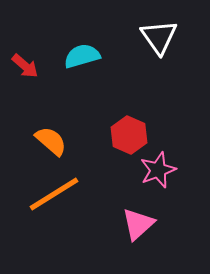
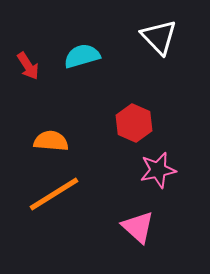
white triangle: rotated 9 degrees counterclockwise
red arrow: moved 3 px right; rotated 16 degrees clockwise
red hexagon: moved 5 px right, 12 px up
orange semicircle: rotated 36 degrees counterclockwise
pink star: rotated 9 degrees clockwise
pink triangle: moved 3 px down; rotated 36 degrees counterclockwise
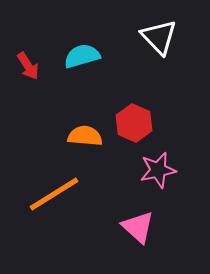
orange semicircle: moved 34 px right, 5 px up
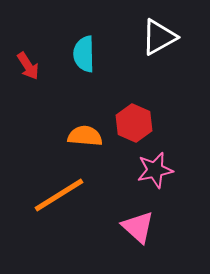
white triangle: rotated 45 degrees clockwise
cyan semicircle: moved 2 px right, 2 px up; rotated 75 degrees counterclockwise
pink star: moved 3 px left
orange line: moved 5 px right, 1 px down
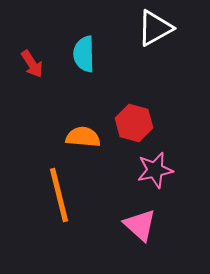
white triangle: moved 4 px left, 9 px up
red arrow: moved 4 px right, 2 px up
red hexagon: rotated 9 degrees counterclockwise
orange semicircle: moved 2 px left, 1 px down
orange line: rotated 72 degrees counterclockwise
pink triangle: moved 2 px right, 2 px up
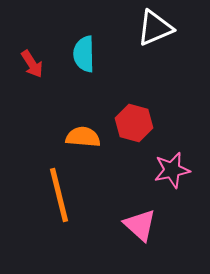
white triangle: rotated 6 degrees clockwise
pink star: moved 17 px right
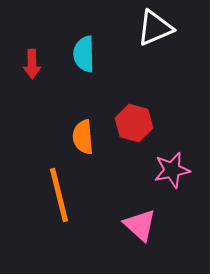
red arrow: rotated 32 degrees clockwise
orange semicircle: rotated 100 degrees counterclockwise
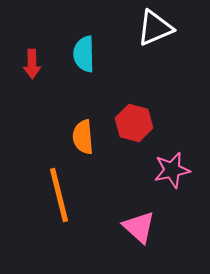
pink triangle: moved 1 px left, 2 px down
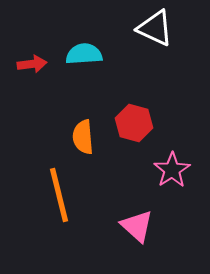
white triangle: rotated 48 degrees clockwise
cyan semicircle: rotated 87 degrees clockwise
red arrow: rotated 96 degrees counterclockwise
pink star: rotated 21 degrees counterclockwise
pink triangle: moved 2 px left, 1 px up
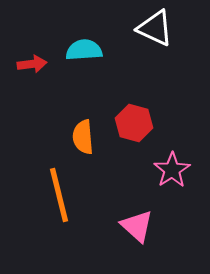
cyan semicircle: moved 4 px up
